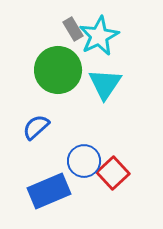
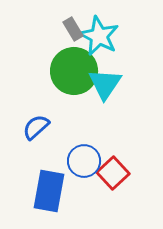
cyan star: rotated 18 degrees counterclockwise
green circle: moved 16 px right, 1 px down
blue rectangle: rotated 57 degrees counterclockwise
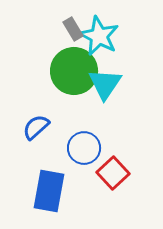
blue circle: moved 13 px up
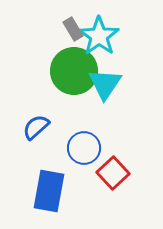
cyan star: rotated 9 degrees clockwise
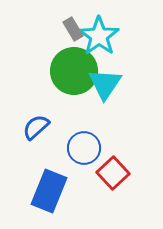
blue rectangle: rotated 12 degrees clockwise
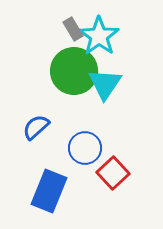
blue circle: moved 1 px right
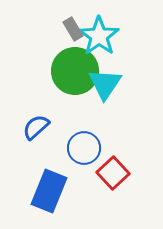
green circle: moved 1 px right
blue circle: moved 1 px left
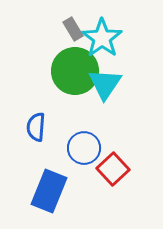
cyan star: moved 3 px right, 2 px down
blue semicircle: rotated 44 degrees counterclockwise
red square: moved 4 px up
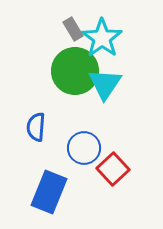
blue rectangle: moved 1 px down
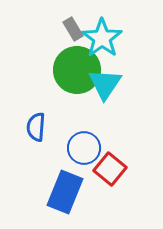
green circle: moved 2 px right, 1 px up
red square: moved 3 px left; rotated 8 degrees counterclockwise
blue rectangle: moved 16 px right
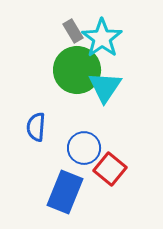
gray rectangle: moved 2 px down
cyan triangle: moved 3 px down
